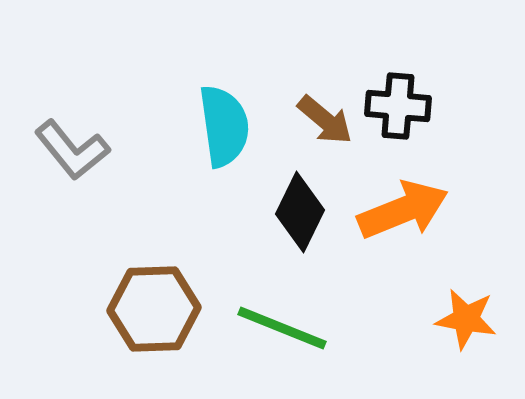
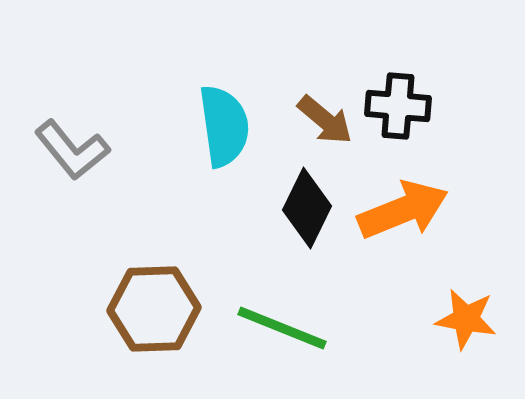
black diamond: moved 7 px right, 4 px up
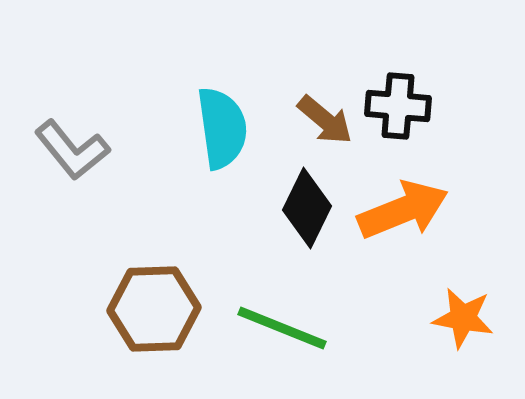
cyan semicircle: moved 2 px left, 2 px down
orange star: moved 3 px left, 1 px up
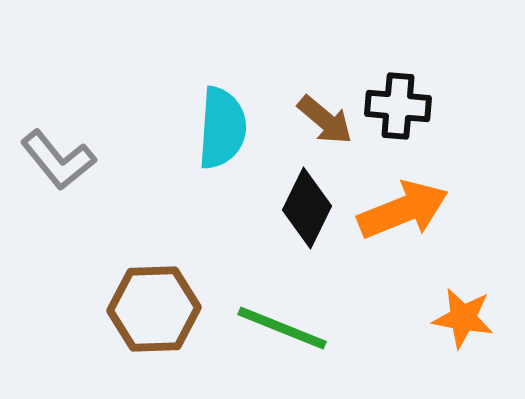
cyan semicircle: rotated 12 degrees clockwise
gray L-shape: moved 14 px left, 10 px down
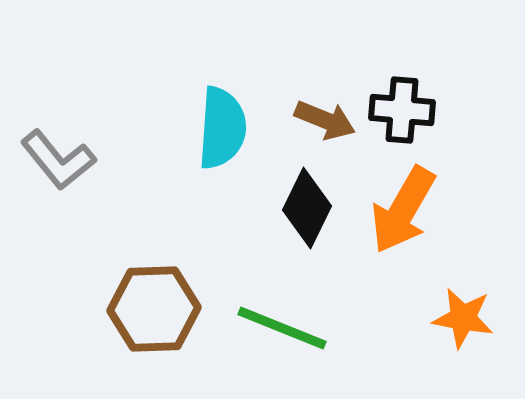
black cross: moved 4 px right, 4 px down
brown arrow: rotated 18 degrees counterclockwise
orange arrow: rotated 142 degrees clockwise
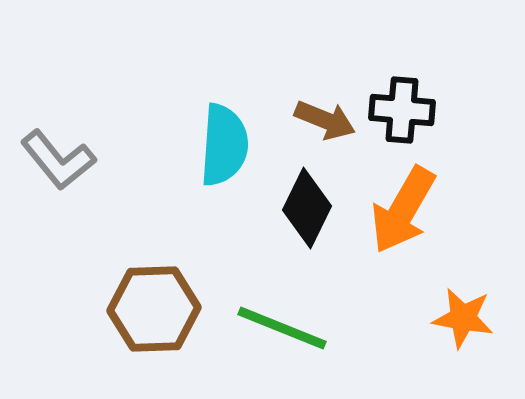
cyan semicircle: moved 2 px right, 17 px down
